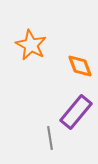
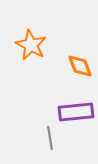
purple rectangle: rotated 44 degrees clockwise
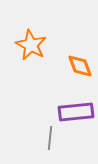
gray line: rotated 15 degrees clockwise
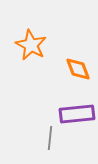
orange diamond: moved 2 px left, 3 px down
purple rectangle: moved 1 px right, 2 px down
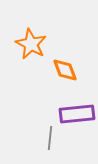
orange star: moved 1 px up
orange diamond: moved 13 px left, 1 px down
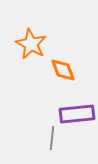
orange diamond: moved 2 px left
gray line: moved 2 px right
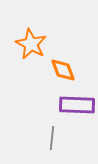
purple rectangle: moved 9 px up; rotated 8 degrees clockwise
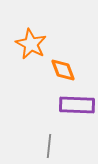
gray line: moved 3 px left, 8 px down
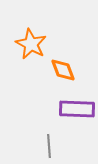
purple rectangle: moved 4 px down
gray line: rotated 10 degrees counterclockwise
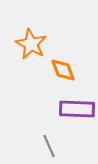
gray line: rotated 20 degrees counterclockwise
